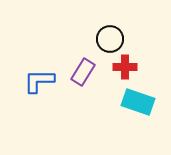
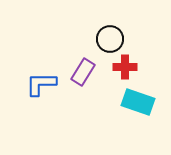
blue L-shape: moved 2 px right, 3 px down
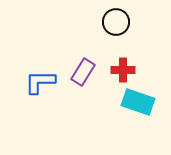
black circle: moved 6 px right, 17 px up
red cross: moved 2 px left, 3 px down
blue L-shape: moved 1 px left, 2 px up
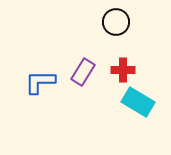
cyan rectangle: rotated 12 degrees clockwise
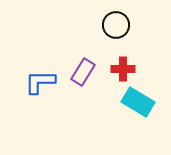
black circle: moved 3 px down
red cross: moved 1 px up
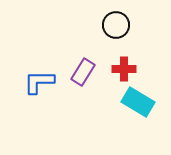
red cross: moved 1 px right
blue L-shape: moved 1 px left
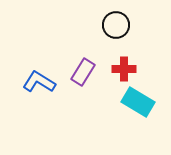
blue L-shape: rotated 32 degrees clockwise
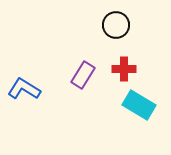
purple rectangle: moved 3 px down
blue L-shape: moved 15 px left, 7 px down
cyan rectangle: moved 1 px right, 3 px down
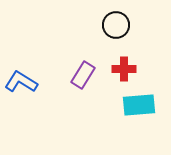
blue L-shape: moved 3 px left, 7 px up
cyan rectangle: rotated 36 degrees counterclockwise
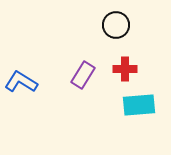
red cross: moved 1 px right
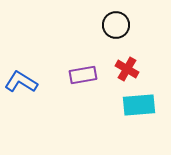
red cross: moved 2 px right; rotated 30 degrees clockwise
purple rectangle: rotated 48 degrees clockwise
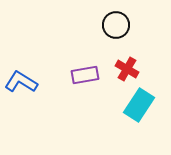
purple rectangle: moved 2 px right
cyan rectangle: rotated 52 degrees counterclockwise
